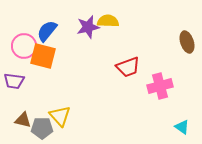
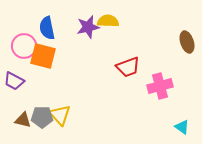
blue semicircle: moved 3 px up; rotated 50 degrees counterclockwise
purple trapezoid: rotated 20 degrees clockwise
yellow triangle: moved 1 px up
gray pentagon: moved 11 px up
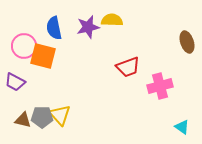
yellow semicircle: moved 4 px right, 1 px up
blue semicircle: moved 7 px right
purple trapezoid: moved 1 px right, 1 px down
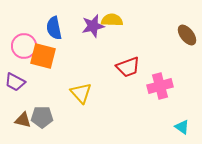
purple star: moved 5 px right, 1 px up
brown ellipse: moved 7 px up; rotated 20 degrees counterclockwise
yellow triangle: moved 21 px right, 22 px up
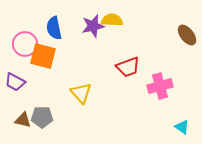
pink circle: moved 1 px right, 2 px up
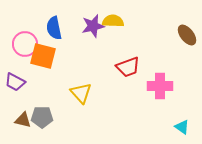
yellow semicircle: moved 1 px right, 1 px down
pink cross: rotated 15 degrees clockwise
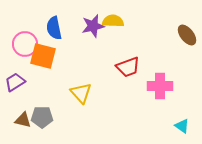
purple trapezoid: rotated 120 degrees clockwise
cyan triangle: moved 1 px up
